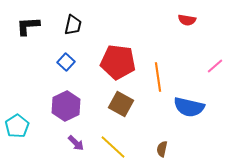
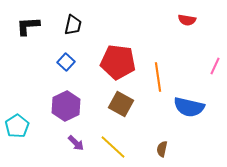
pink line: rotated 24 degrees counterclockwise
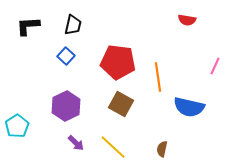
blue square: moved 6 px up
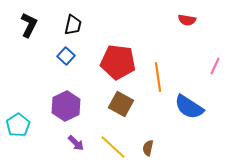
black L-shape: moved 1 px right, 1 px up; rotated 120 degrees clockwise
blue semicircle: rotated 20 degrees clockwise
cyan pentagon: moved 1 px right, 1 px up
brown semicircle: moved 14 px left, 1 px up
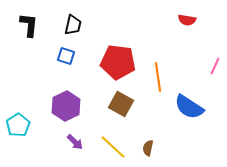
black L-shape: rotated 20 degrees counterclockwise
blue square: rotated 24 degrees counterclockwise
purple arrow: moved 1 px left, 1 px up
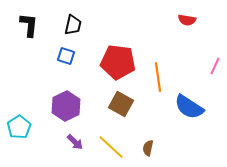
cyan pentagon: moved 1 px right, 2 px down
yellow line: moved 2 px left
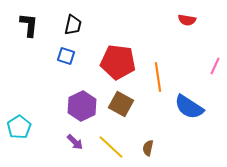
purple hexagon: moved 16 px right
